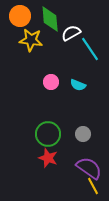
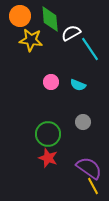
gray circle: moved 12 px up
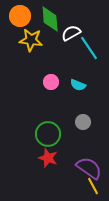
cyan line: moved 1 px left, 1 px up
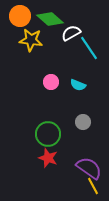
green diamond: rotated 44 degrees counterclockwise
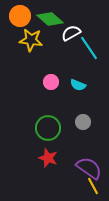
green circle: moved 6 px up
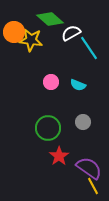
orange circle: moved 6 px left, 16 px down
red star: moved 11 px right, 2 px up; rotated 18 degrees clockwise
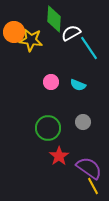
green diamond: moved 4 px right; rotated 52 degrees clockwise
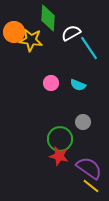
green diamond: moved 6 px left, 1 px up
pink circle: moved 1 px down
green circle: moved 12 px right, 11 px down
red star: rotated 24 degrees counterclockwise
yellow line: moved 2 px left; rotated 24 degrees counterclockwise
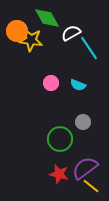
green diamond: moved 1 px left; rotated 32 degrees counterclockwise
orange circle: moved 3 px right, 1 px up
red star: moved 18 px down
purple semicircle: moved 4 px left; rotated 72 degrees counterclockwise
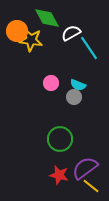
gray circle: moved 9 px left, 25 px up
red star: moved 1 px down
